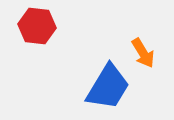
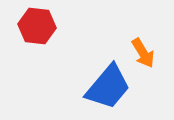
blue trapezoid: rotated 9 degrees clockwise
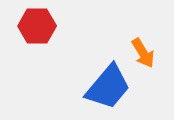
red hexagon: rotated 6 degrees counterclockwise
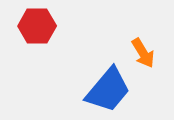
blue trapezoid: moved 3 px down
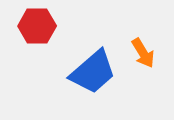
blue trapezoid: moved 15 px left, 18 px up; rotated 9 degrees clockwise
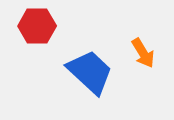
blue trapezoid: moved 3 px left; rotated 96 degrees counterclockwise
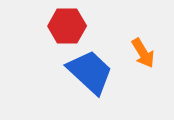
red hexagon: moved 30 px right
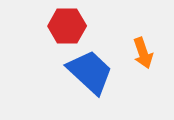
orange arrow: rotated 12 degrees clockwise
